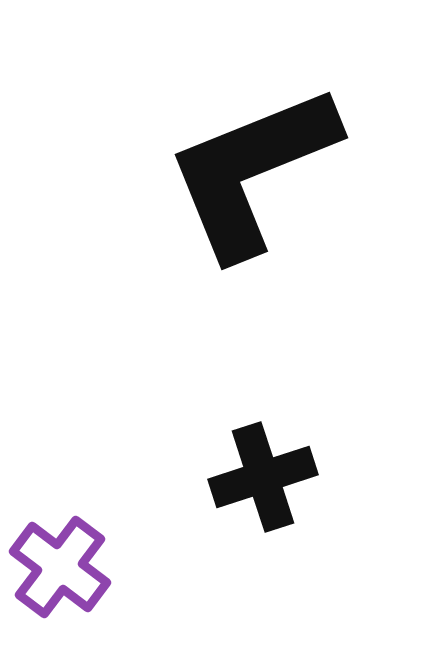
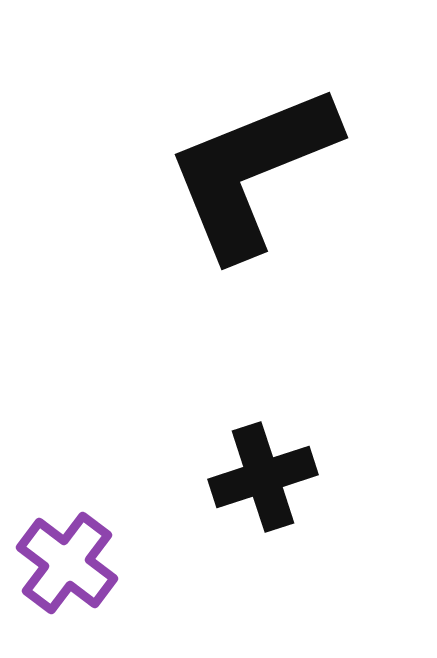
purple cross: moved 7 px right, 4 px up
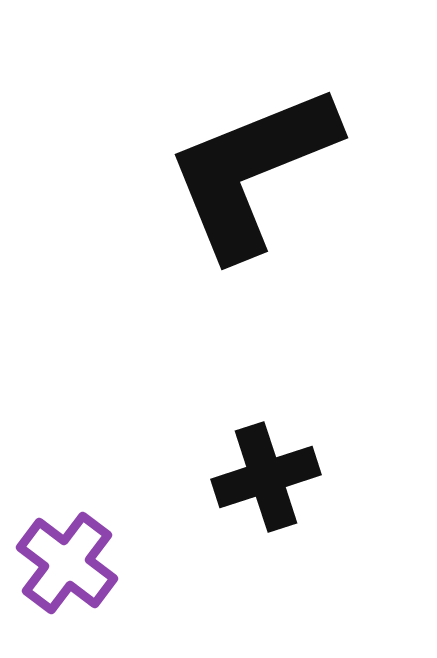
black cross: moved 3 px right
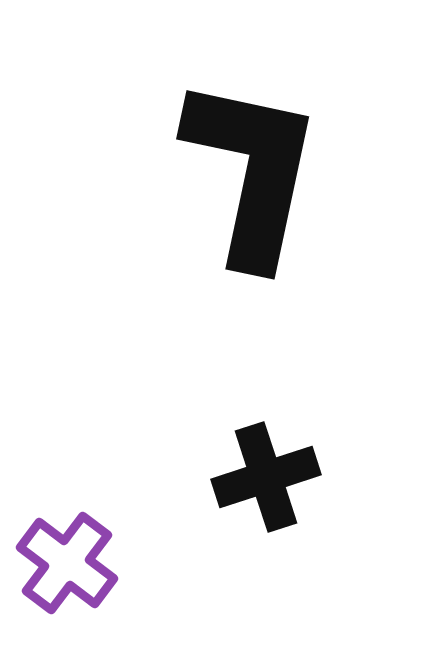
black L-shape: rotated 124 degrees clockwise
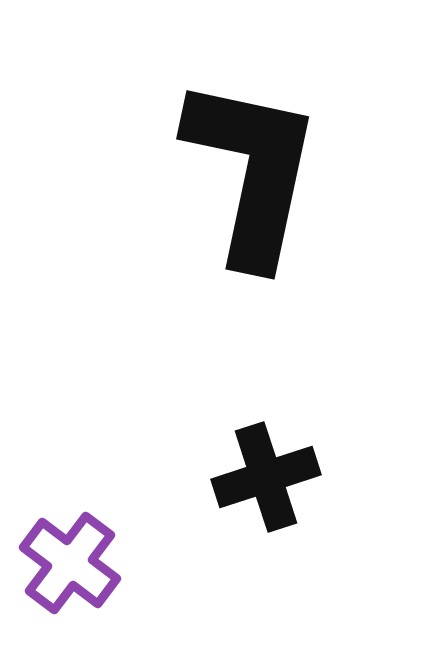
purple cross: moved 3 px right
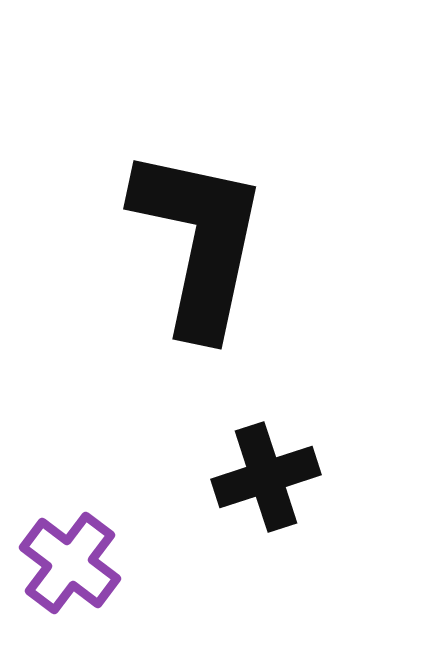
black L-shape: moved 53 px left, 70 px down
